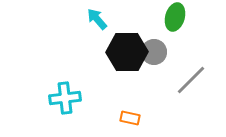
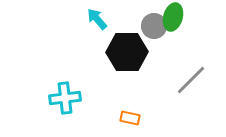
green ellipse: moved 2 px left
gray circle: moved 26 px up
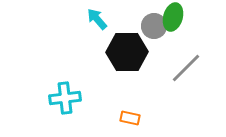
gray line: moved 5 px left, 12 px up
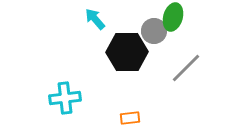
cyan arrow: moved 2 px left
gray circle: moved 5 px down
orange rectangle: rotated 18 degrees counterclockwise
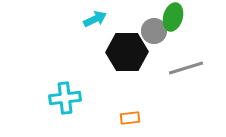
cyan arrow: rotated 105 degrees clockwise
gray line: rotated 28 degrees clockwise
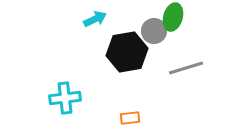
black hexagon: rotated 9 degrees counterclockwise
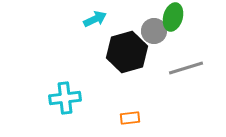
black hexagon: rotated 6 degrees counterclockwise
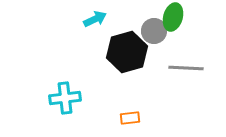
gray line: rotated 20 degrees clockwise
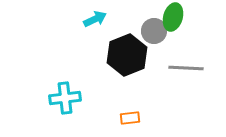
black hexagon: moved 3 px down; rotated 6 degrees counterclockwise
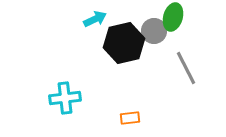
black hexagon: moved 3 px left, 12 px up; rotated 9 degrees clockwise
gray line: rotated 60 degrees clockwise
